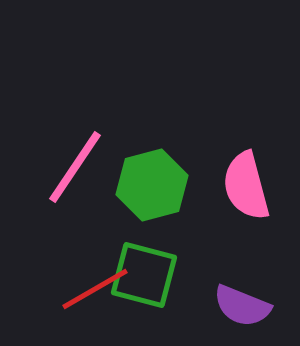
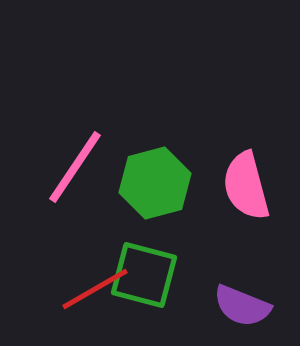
green hexagon: moved 3 px right, 2 px up
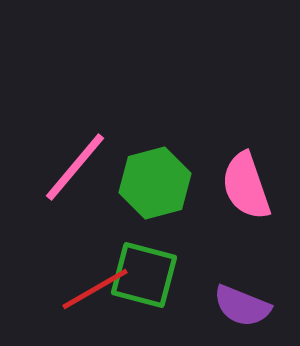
pink line: rotated 6 degrees clockwise
pink semicircle: rotated 4 degrees counterclockwise
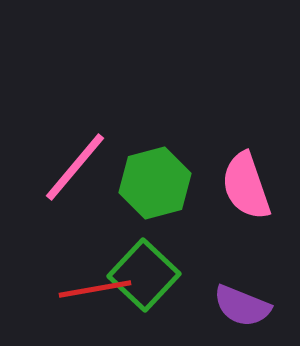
green square: rotated 28 degrees clockwise
red line: rotated 20 degrees clockwise
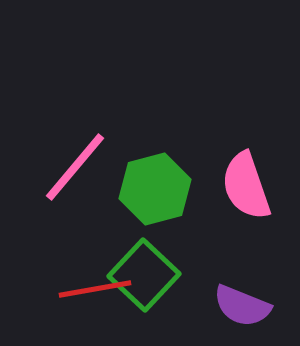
green hexagon: moved 6 px down
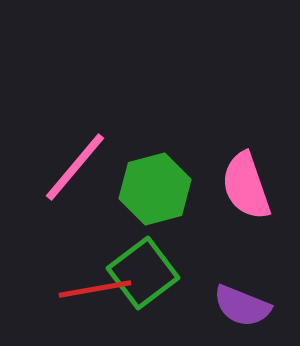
green square: moved 1 px left, 2 px up; rotated 10 degrees clockwise
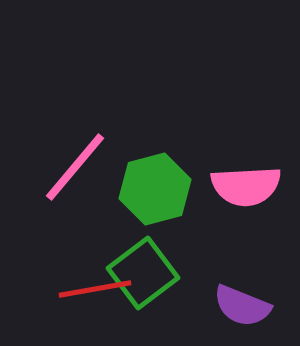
pink semicircle: rotated 74 degrees counterclockwise
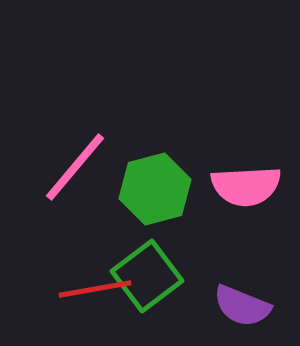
green square: moved 4 px right, 3 px down
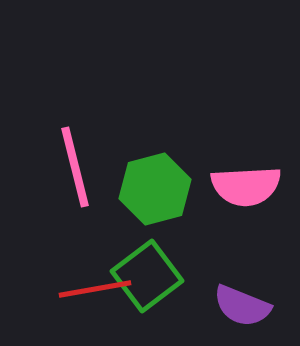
pink line: rotated 54 degrees counterclockwise
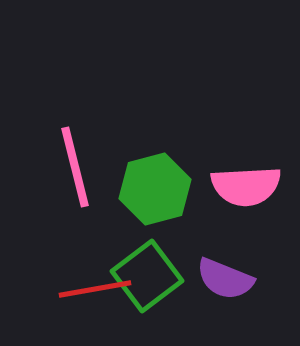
purple semicircle: moved 17 px left, 27 px up
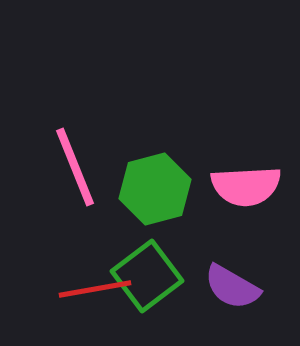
pink line: rotated 8 degrees counterclockwise
purple semicircle: moved 7 px right, 8 px down; rotated 8 degrees clockwise
